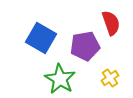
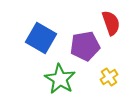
yellow cross: moved 1 px left, 1 px up
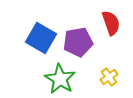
purple pentagon: moved 7 px left, 4 px up
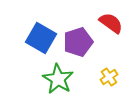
red semicircle: rotated 35 degrees counterclockwise
purple pentagon: rotated 8 degrees counterclockwise
green star: moved 2 px left
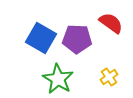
purple pentagon: moved 1 px left, 3 px up; rotated 20 degrees clockwise
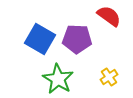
red semicircle: moved 2 px left, 7 px up
blue square: moved 1 px left, 1 px down
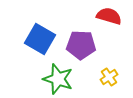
red semicircle: rotated 20 degrees counterclockwise
purple pentagon: moved 4 px right, 6 px down
green star: rotated 12 degrees counterclockwise
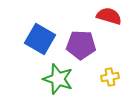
yellow cross: moved 1 px right; rotated 24 degrees clockwise
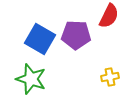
red semicircle: rotated 100 degrees clockwise
purple pentagon: moved 5 px left, 10 px up
green star: moved 27 px left
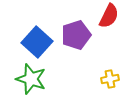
purple pentagon: rotated 20 degrees counterclockwise
blue square: moved 3 px left, 3 px down; rotated 12 degrees clockwise
yellow cross: moved 2 px down
